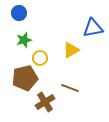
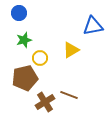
blue triangle: moved 2 px up
brown line: moved 1 px left, 7 px down
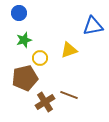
yellow triangle: moved 2 px left; rotated 12 degrees clockwise
